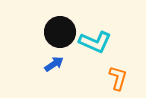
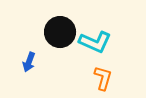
blue arrow: moved 25 px left, 2 px up; rotated 144 degrees clockwise
orange L-shape: moved 15 px left
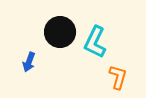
cyan L-shape: rotated 92 degrees clockwise
orange L-shape: moved 15 px right, 1 px up
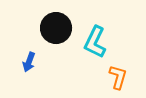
black circle: moved 4 px left, 4 px up
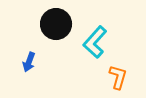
black circle: moved 4 px up
cyan L-shape: rotated 16 degrees clockwise
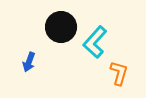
black circle: moved 5 px right, 3 px down
orange L-shape: moved 1 px right, 4 px up
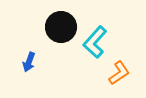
orange L-shape: rotated 40 degrees clockwise
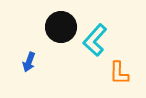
cyan L-shape: moved 2 px up
orange L-shape: rotated 125 degrees clockwise
